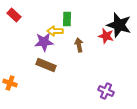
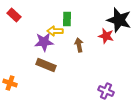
black star: moved 5 px up
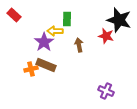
purple star: rotated 30 degrees counterclockwise
orange cross: moved 21 px right, 14 px up; rotated 32 degrees counterclockwise
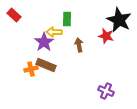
black star: rotated 10 degrees clockwise
yellow arrow: moved 1 px left, 1 px down
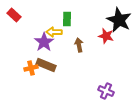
orange cross: moved 1 px up
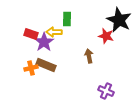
red rectangle: moved 17 px right, 19 px down; rotated 24 degrees counterclockwise
brown arrow: moved 10 px right, 11 px down
